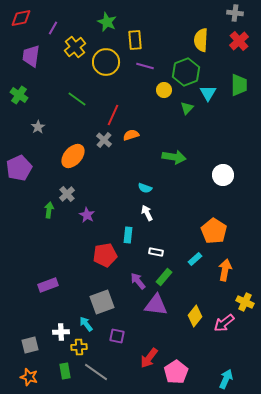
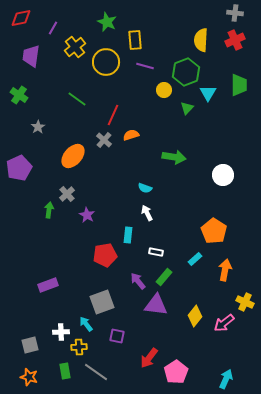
red cross at (239, 41): moved 4 px left, 1 px up; rotated 18 degrees clockwise
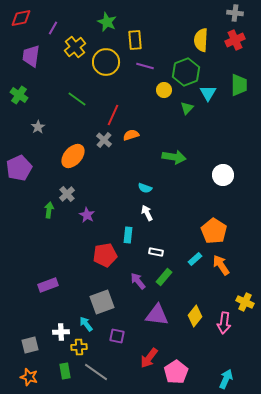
orange arrow at (225, 270): moved 4 px left, 5 px up; rotated 45 degrees counterclockwise
purple triangle at (156, 305): moved 1 px right, 10 px down
pink arrow at (224, 323): rotated 45 degrees counterclockwise
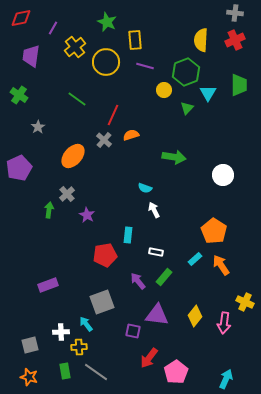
white arrow at (147, 213): moved 7 px right, 3 px up
purple square at (117, 336): moved 16 px right, 5 px up
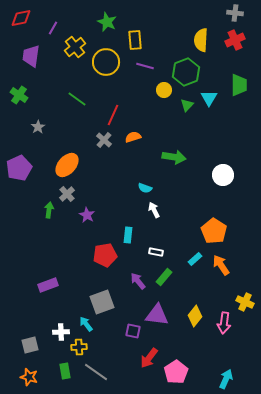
cyan triangle at (208, 93): moved 1 px right, 5 px down
green triangle at (187, 108): moved 3 px up
orange semicircle at (131, 135): moved 2 px right, 2 px down
orange ellipse at (73, 156): moved 6 px left, 9 px down
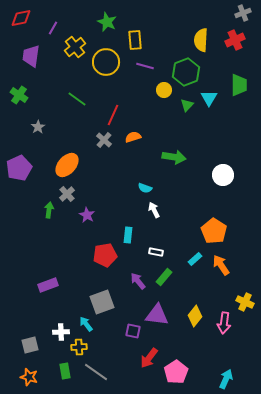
gray cross at (235, 13): moved 8 px right; rotated 28 degrees counterclockwise
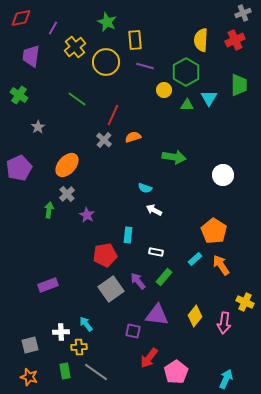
green hexagon at (186, 72): rotated 8 degrees counterclockwise
green triangle at (187, 105): rotated 48 degrees clockwise
white arrow at (154, 210): rotated 35 degrees counterclockwise
gray square at (102, 302): moved 9 px right, 13 px up; rotated 15 degrees counterclockwise
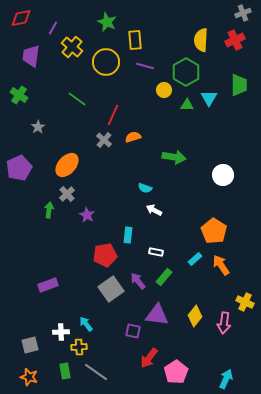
yellow cross at (75, 47): moved 3 px left; rotated 10 degrees counterclockwise
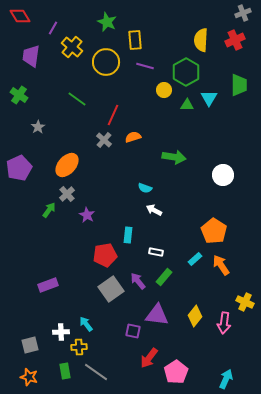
red diamond at (21, 18): moved 1 px left, 2 px up; rotated 70 degrees clockwise
green arrow at (49, 210): rotated 28 degrees clockwise
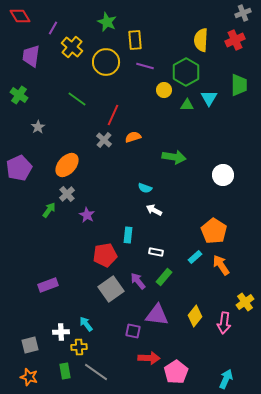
cyan rectangle at (195, 259): moved 2 px up
yellow cross at (245, 302): rotated 30 degrees clockwise
red arrow at (149, 358): rotated 125 degrees counterclockwise
